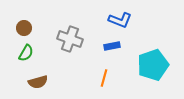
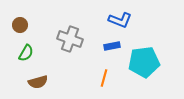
brown circle: moved 4 px left, 3 px up
cyan pentagon: moved 9 px left, 3 px up; rotated 12 degrees clockwise
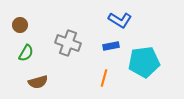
blue L-shape: rotated 10 degrees clockwise
gray cross: moved 2 px left, 4 px down
blue rectangle: moved 1 px left
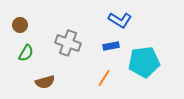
orange line: rotated 18 degrees clockwise
brown semicircle: moved 7 px right
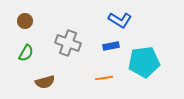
brown circle: moved 5 px right, 4 px up
orange line: rotated 48 degrees clockwise
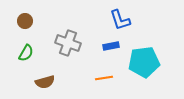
blue L-shape: rotated 40 degrees clockwise
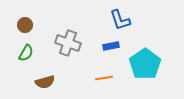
brown circle: moved 4 px down
cyan pentagon: moved 1 px right, 2 px down; rotated 28 degrees counterclockwise
